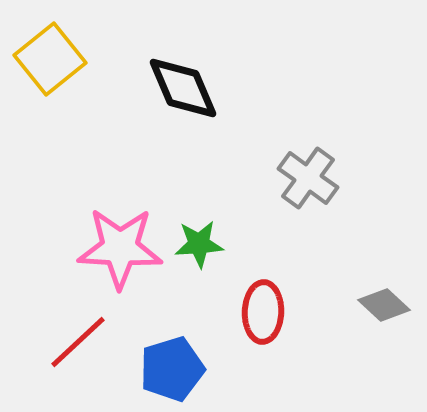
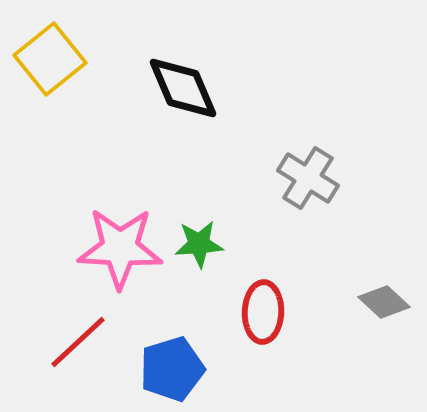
gray cross: rotated 4 degrees counterclockwise
gray diamond: moved 3 px up
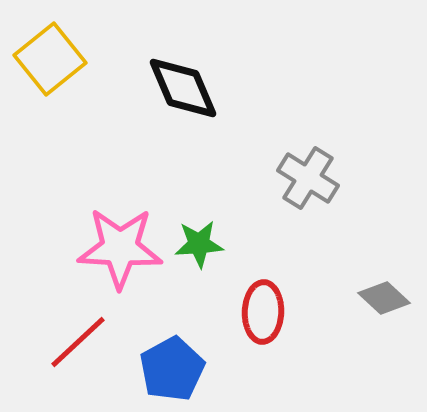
gray diamond: moved 4 px up
blue pentagon: rotated 12 degrees counterclockwise
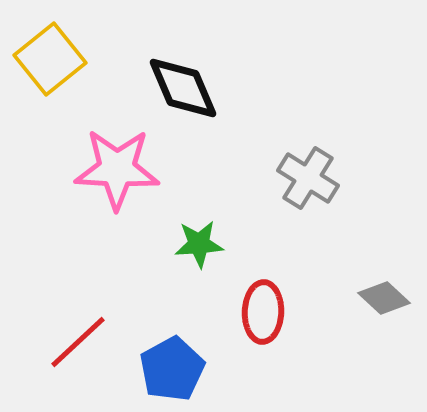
pink star: moved 3 px left, 79 px up
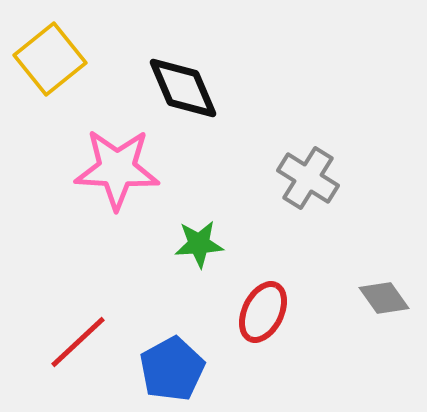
gray diamond: rotated 12 degrees clockwise
red ellipse: rotated 24 degrees clockwise
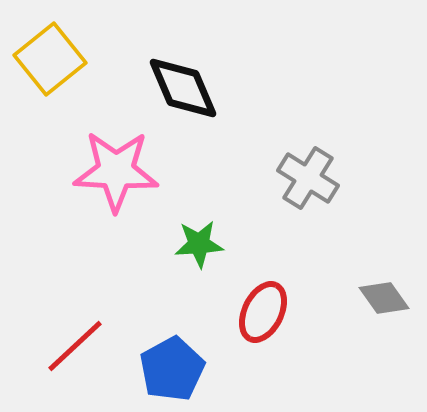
pink star: moved 1 px left, 2 px down
red line: moved 3 px left, 4 px down
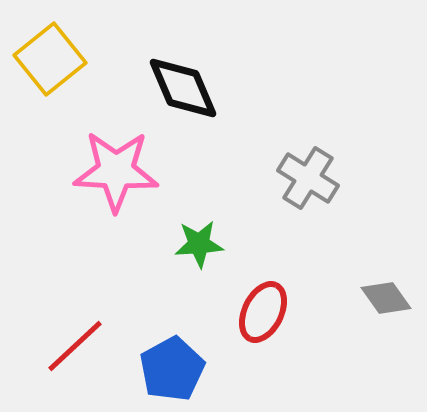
gray diamond: moved 2 px right
